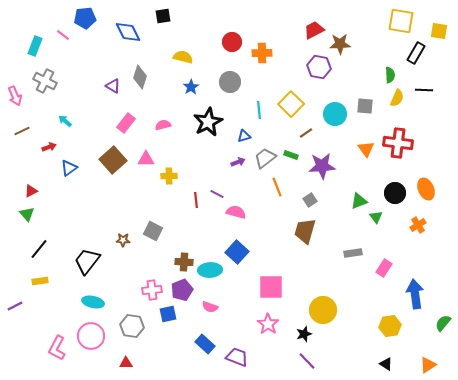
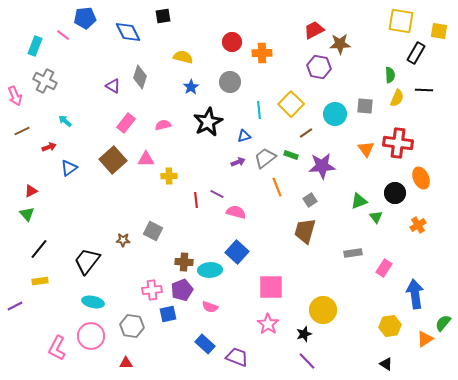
orange ellipse at (426, 189): moved 5 px left, 11 px up
orange triangle at (428, 365): moved 3 px left, 26 px up
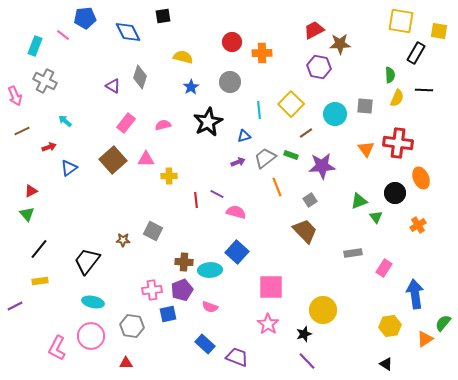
brown trapezoid at (305, 231): rotated 120 degrees clockwise
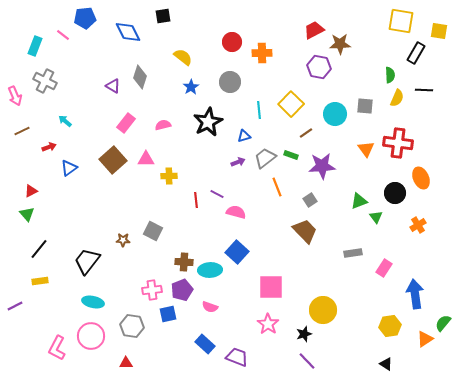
yellow semicircle at (183, 57): rotated 24 degrees clockwise
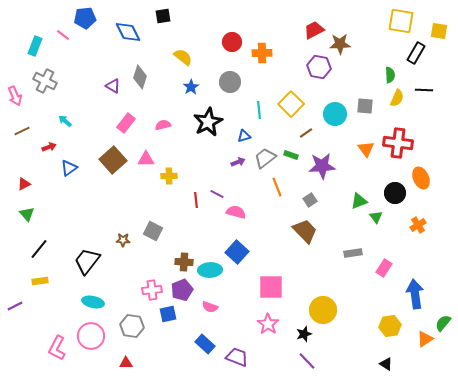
red triangle at (31, 191): moved 7 px left, 7 px up
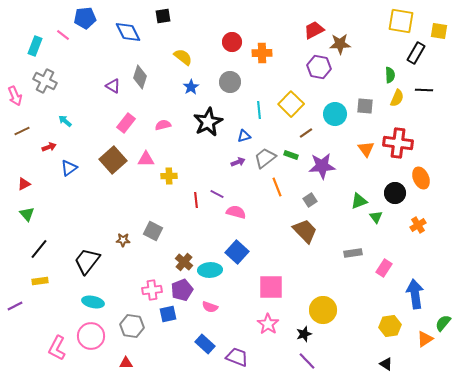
brown cross at (184, 262): rotated 36 degrees clockwise
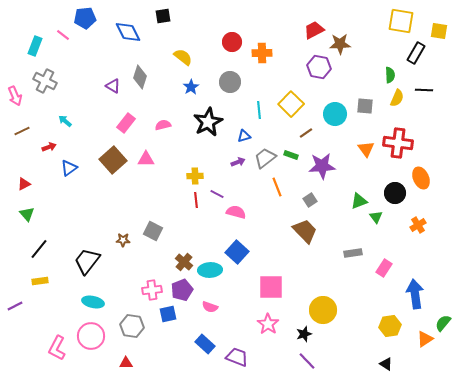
yellow cross at (169, 176): moved 26 px right
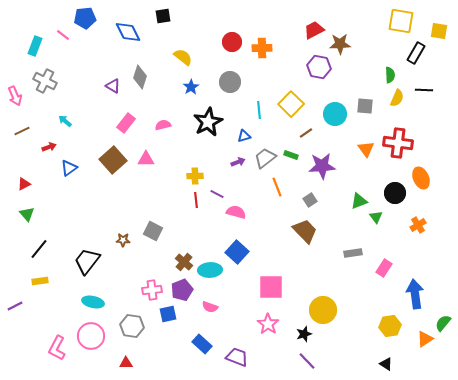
orange cross at (262, 53): moved 5 px up
blue rectangle at (205, 344): moved 3 px left
